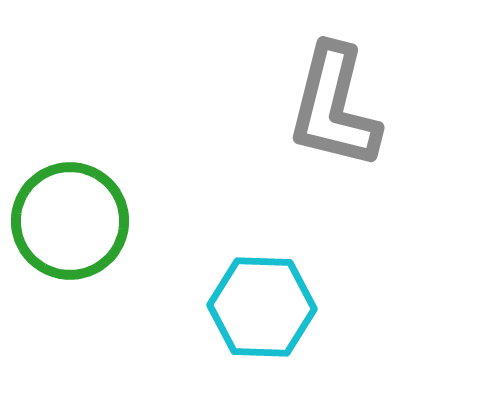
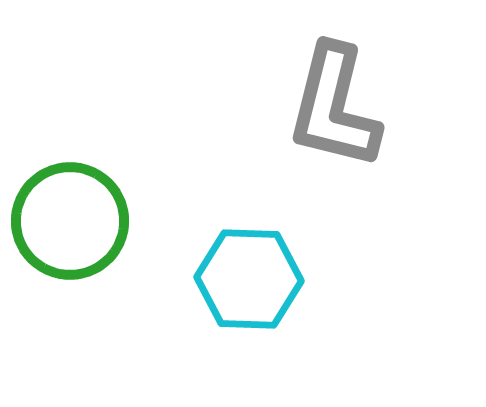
cyan hexagon: moved 13 px left, 28 px up
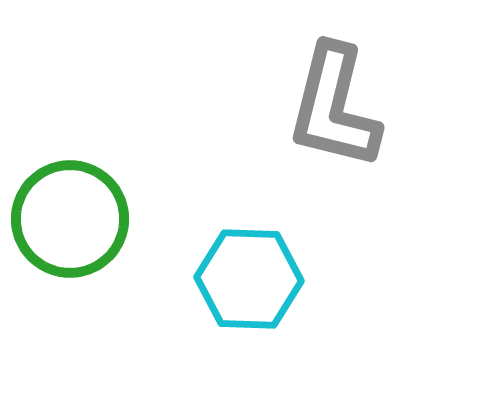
green circle: moved 2 px up
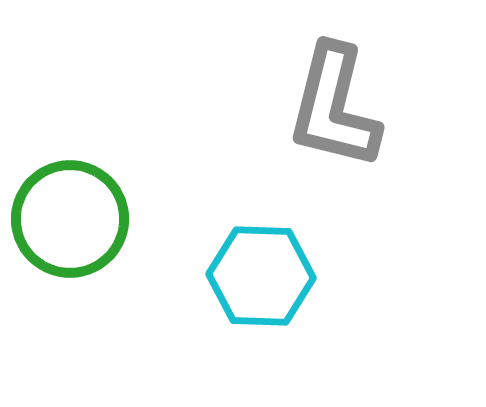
cyan hexagon: moved 12 px right, 3 px up
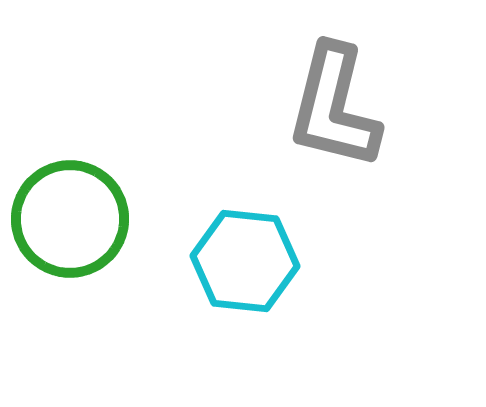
cyan hexagon: moved 16 px left, 15 px up; rotated 4 degrees clockwise
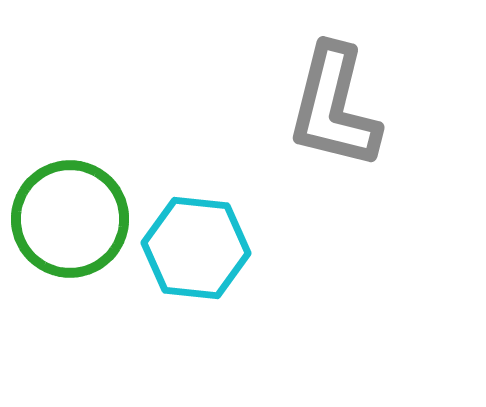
cyan hexagon: moved 49 px left, 13 px up
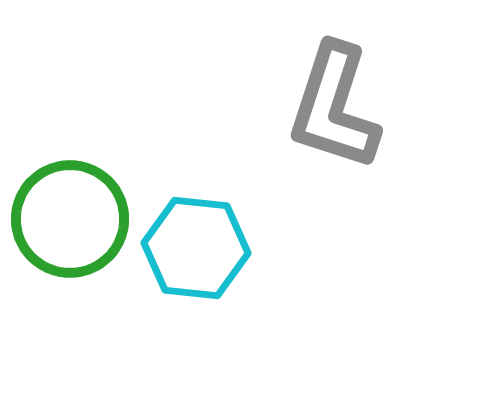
gray L-shape: rotated 4 degrees clockwise
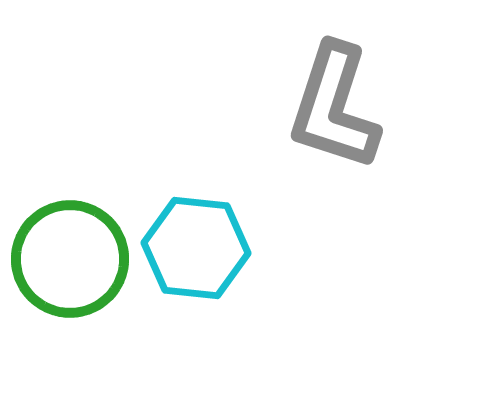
green circle: moved 40 px down
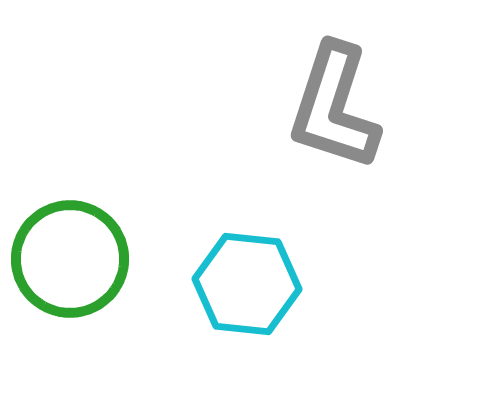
cyan hexagon: moved 51 px right, 36 px down
